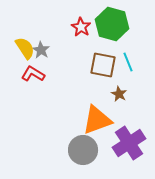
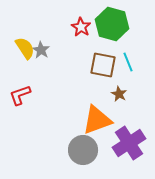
red L-shape: moved 13 px left, 21 px down; rotated 50 degrees counterclockwise
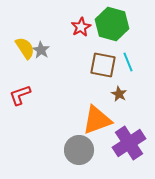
red star: rotated 12 degrees clockwise
gray circle: moved 4 px left
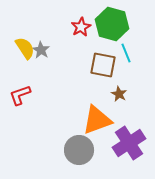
cyan line: moved 2 px left, 9 px up
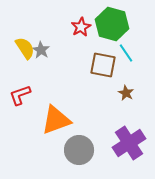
cyan line: rotated 12 degrees counterclockwise
brown star: moved 7 px right, 1 px up
orange triangle: moved 41 px left
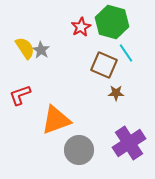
green hexagon: moved 2 px up
brown square: moved 1 px right; rotated 12 degrees clockwise
brown star: moved 10 px left; rotated 28 degrees counterclockwise
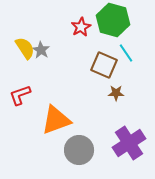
green hexagon: moved 1 px right, 2 px up
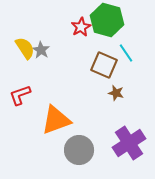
green hexagon: moved 6 px left
brown star: rotated 14 degrees clockwise
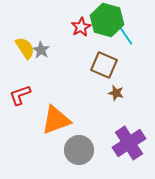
cyan line: moved 17 px up
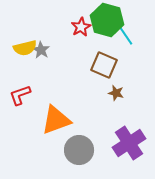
yellow semicircle: rotated 110 degrees clockwise
